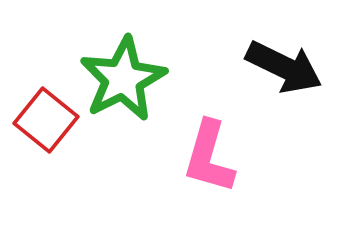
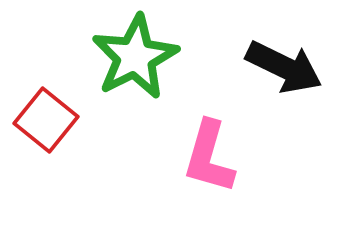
green star: moved 12 px right, 22 px up
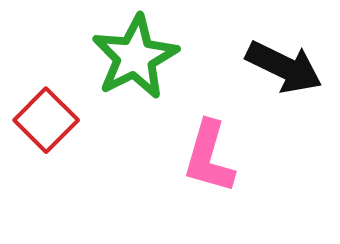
red square: rotated 6 degrees clockwise
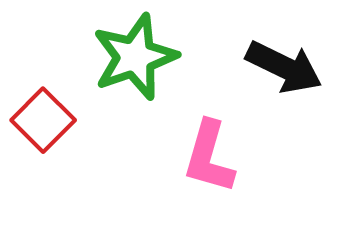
green star: rotated 8 degrees clockwise
red square: moved 3 px left
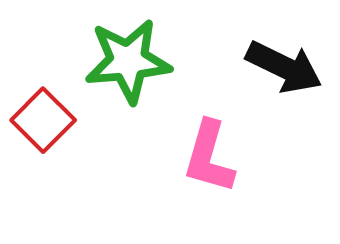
green star: moved 7 px left, 4 px down; rotated 14 degrees clockwise
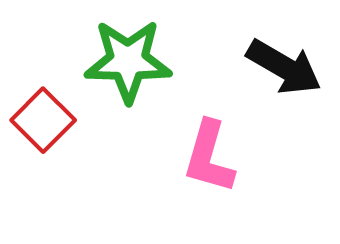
green star: rotated 6 degrees clockwise
black arrow: rotated 4 degrees clockwise
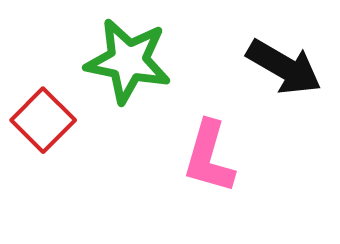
green star: rotated 10 degrees clockwise
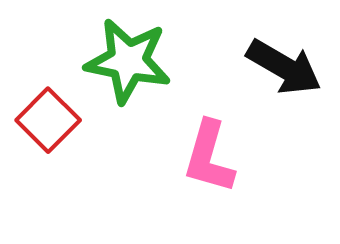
red square: moved 5 px right
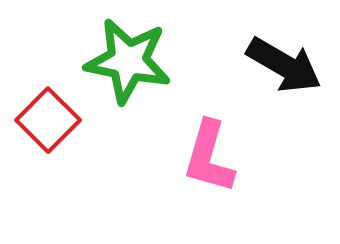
black arrow: moved 2 px up
